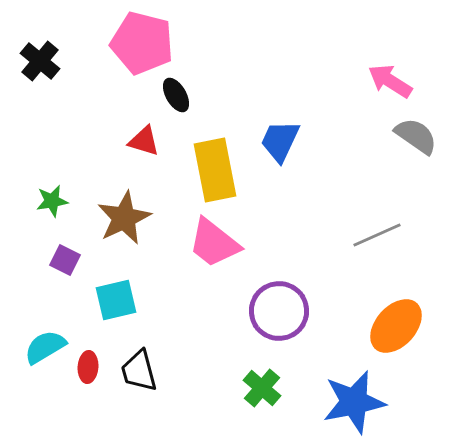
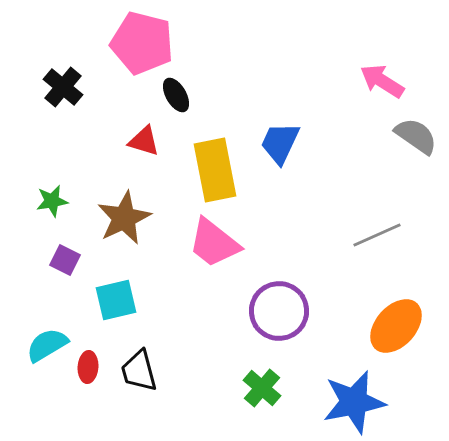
black cross: moved 23 px right, 26 px down
pink arrow: moved 8 px left
blue trapezoid: moved 2 px down
cyan semicircle: moved 2 px right, 2 px up
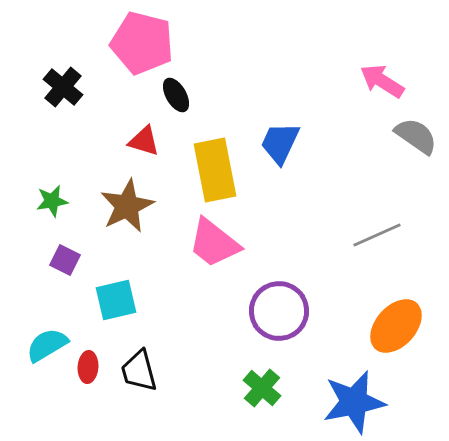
brown star: moved 3 px right, 12 px up
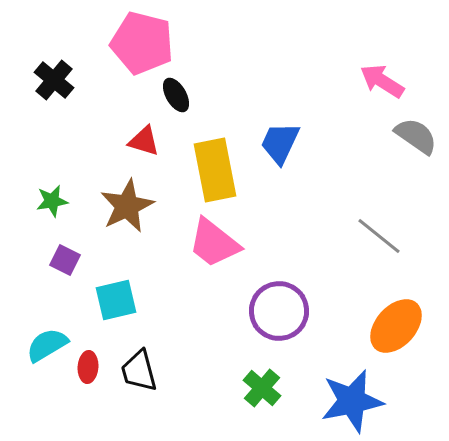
black cross: moved 9 px left, 7 px up
gray line: moved 2 px right, 1 px down; rotated 63 degrees clockwise
blue star: moved 2 px left, 1 px up
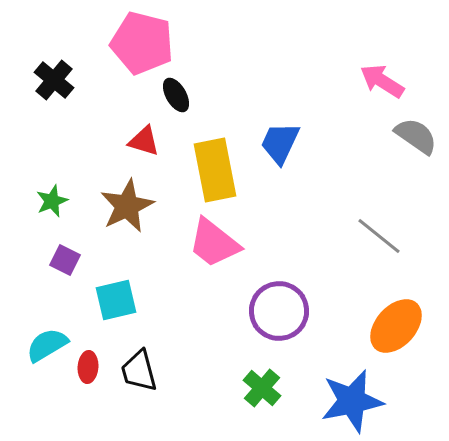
green star: rotated 12 degrees counterclockwise
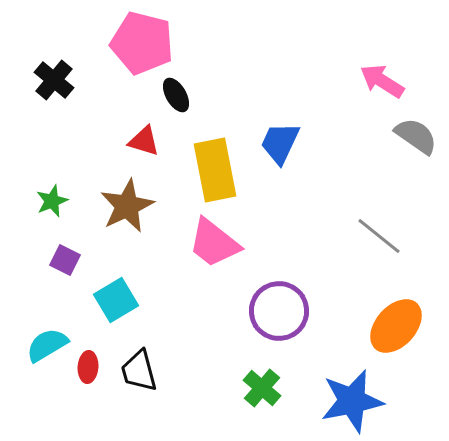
cyan square: rotated 18 degrees counterclockwise
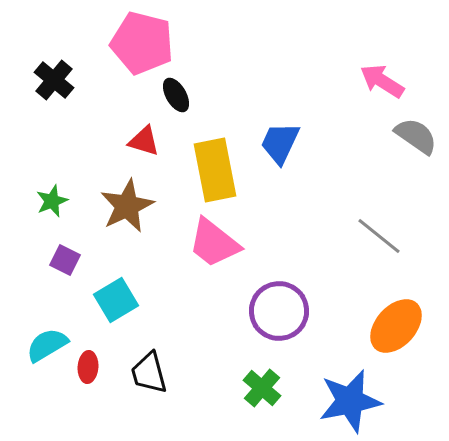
black trapezoid: moved 10 px right, 2 px down
blue star: moved 2 px left
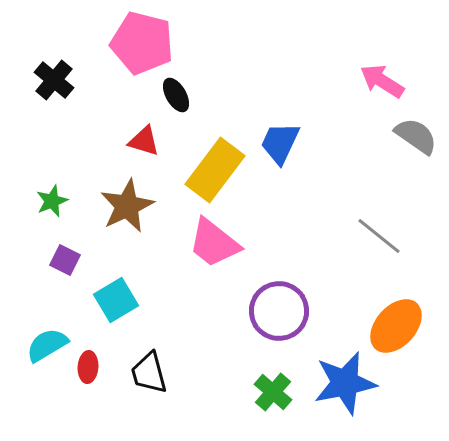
yellow rectangle: rotated 48 degrees clockwise
green cross: moved 11 px right, 4 px down
blue star: moved 5 px left, 18 px up
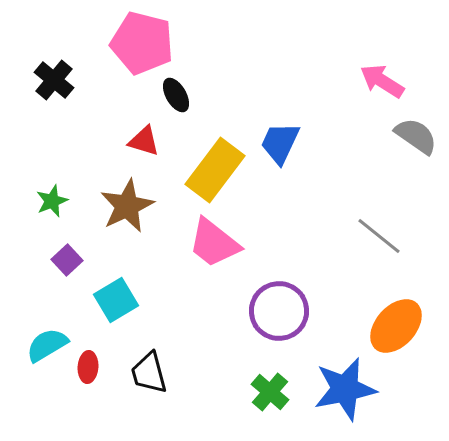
purple square: moved 2 px right; rotated 20 degrees clockwise
blue star: moved 6 px down
green cross: moved 3 px left
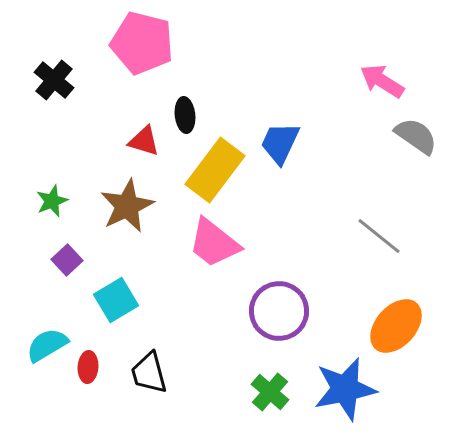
black ellipse: moved 9 px right, 20 px down; rotated 24 degrees clockwise
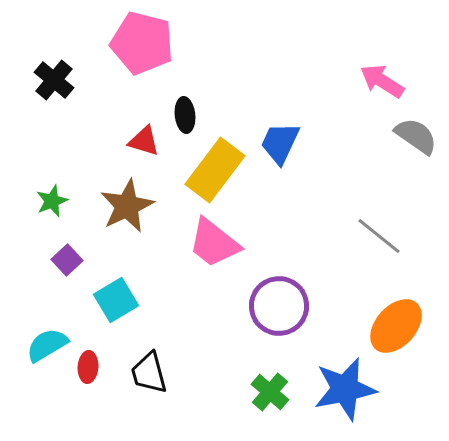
purple circle: moved 5 px up
